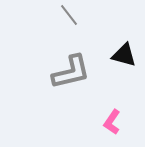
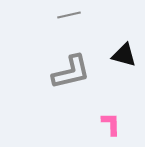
gray line: rotated 65 degrees counterclockwise
pink L-shape: moved 1 px left, 2 px down; rotated 145 degrees clockwise
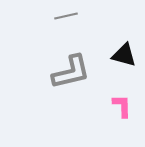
gray line: moved 3 px left, 1 px down
pink L-shape: moved 11 px right, 18 px up
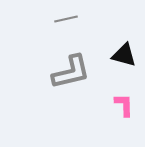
gray line: moved 3 px down
pink L-shape: moved 2 px right, 1 px up
